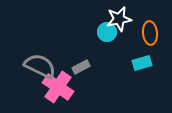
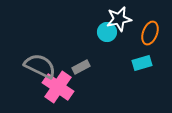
orange ellipse: rotated 25 degrees clockwise
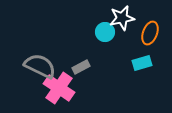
white star: moved 3 px right, 1 px up
cyan circle: moved 2 px left
pink cross: moved 1 px right, 1 px down
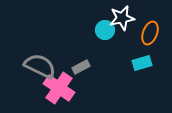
cyan circle: moved 2 px up
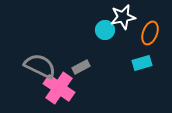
white star: moved 1 px right, 1 px up
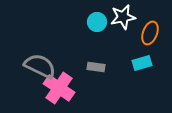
cyan circle: moved 8 px left, 8 px up
gray rectangle: moved 15 px right; rotated 36 degrees clockwise
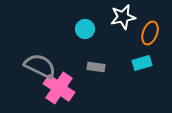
cyan circle: moved 12 px left, 7 px down
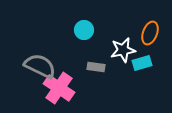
white star: moved 33 px down
cyan circle: moved 1 px left, 1 px down
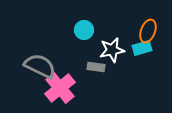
orange ellipse: moved 2 px left, 2 px up
white star: moved 11 px left
cyan rectangle: moved 15 px up
pink cross: moved 1 px right; rotated 16 degrees clockwise
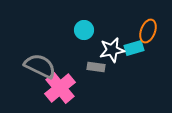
cyan rectangle: moved 8 px left
